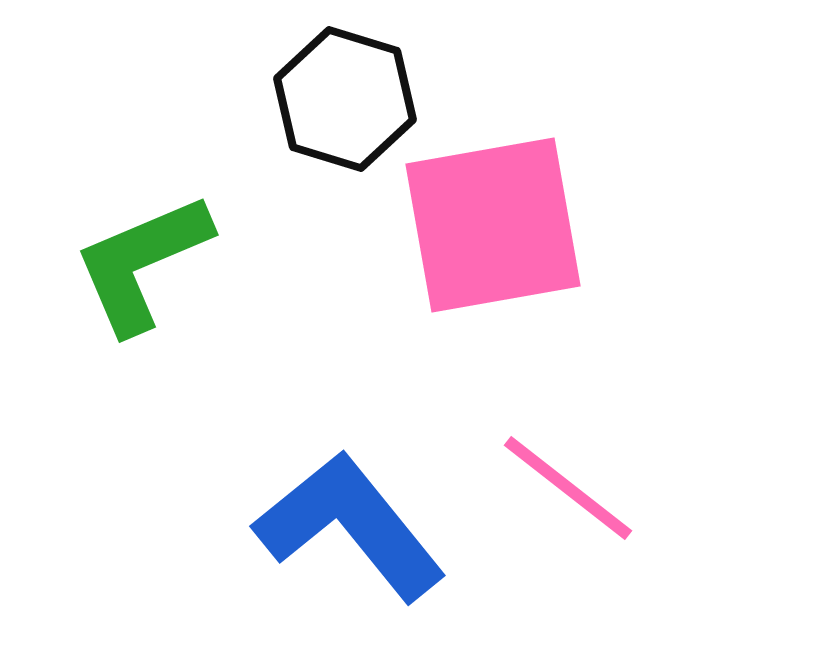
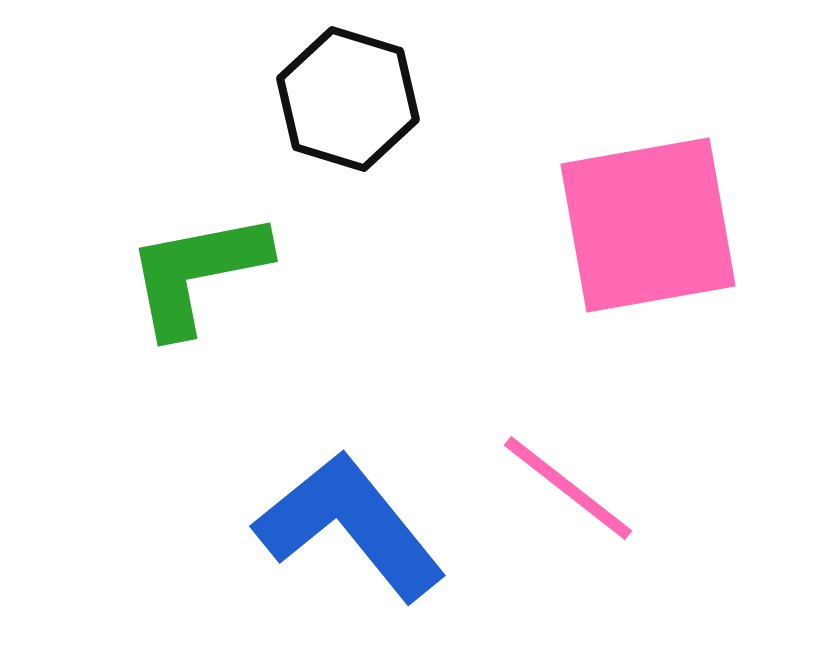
black hexagon: moved 3 px right
pink square: moved 155 px right
green L-shape: moved 55 px right, 10 px down; rotated 12 degrees clockwise
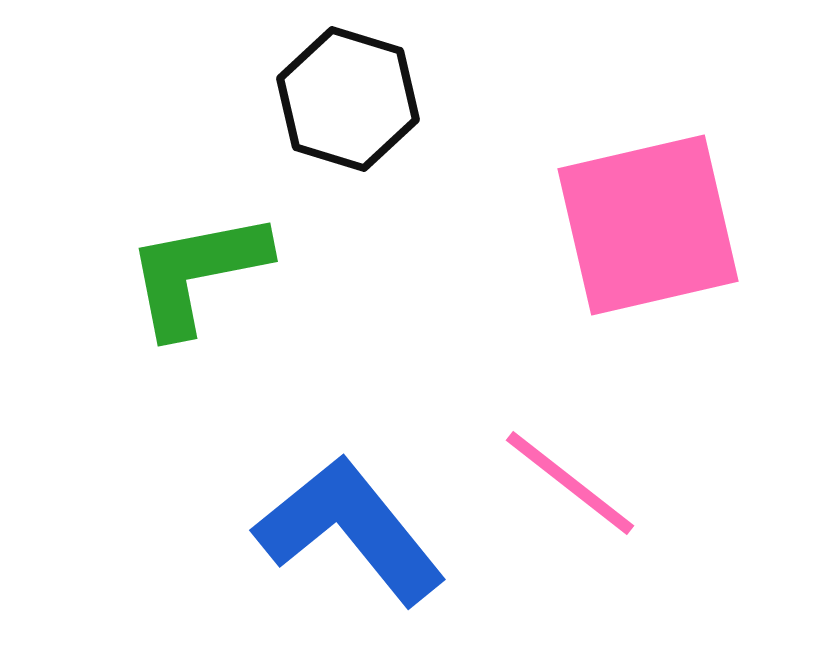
pink square: rotated 3 degrees counterclockwise
pink line: moved 2 px right, 5 px up
blue L-shape: moved 4 px down
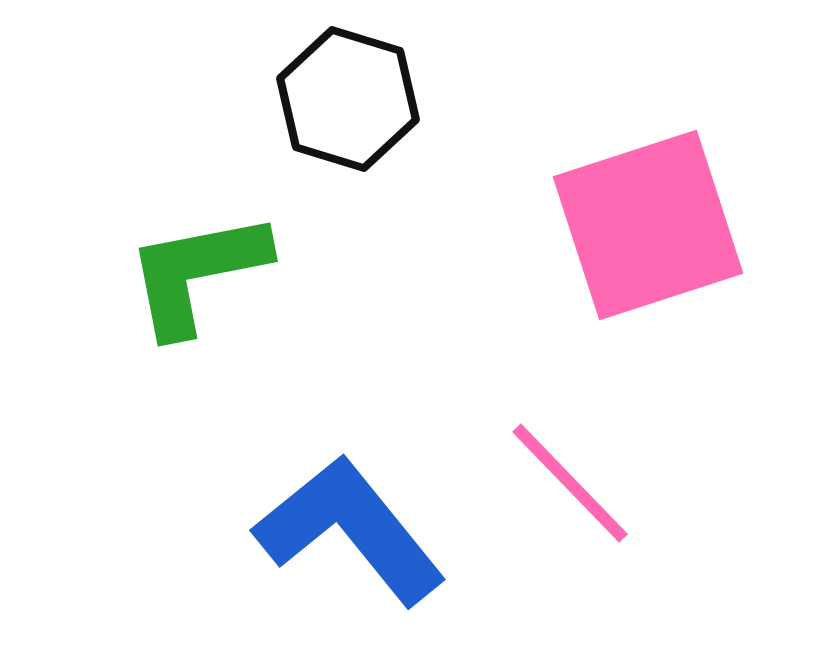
pink square: rotated 5 degrees counterclockwise
pink line: rotated 8 degrees clockwise
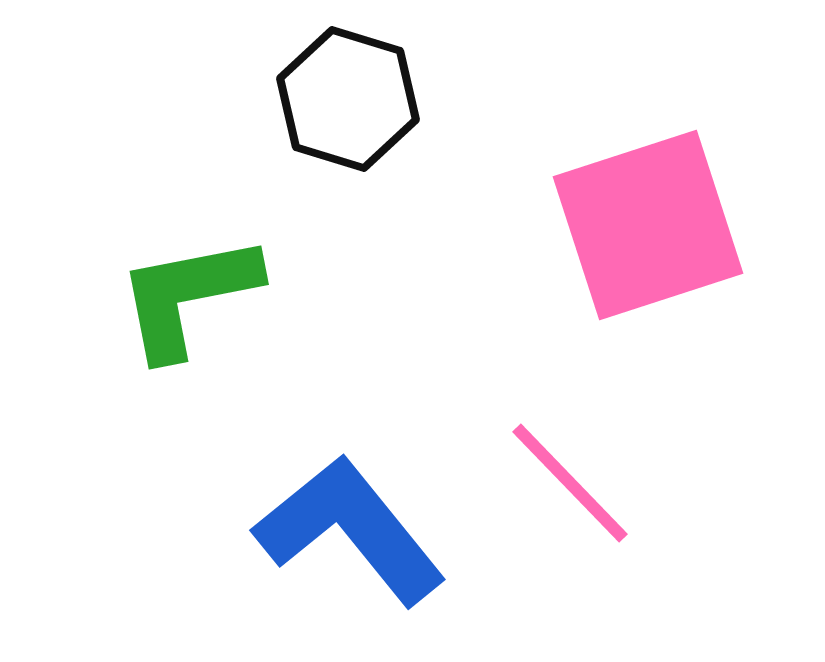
green L-shape: moved 9 px left, 23 px down
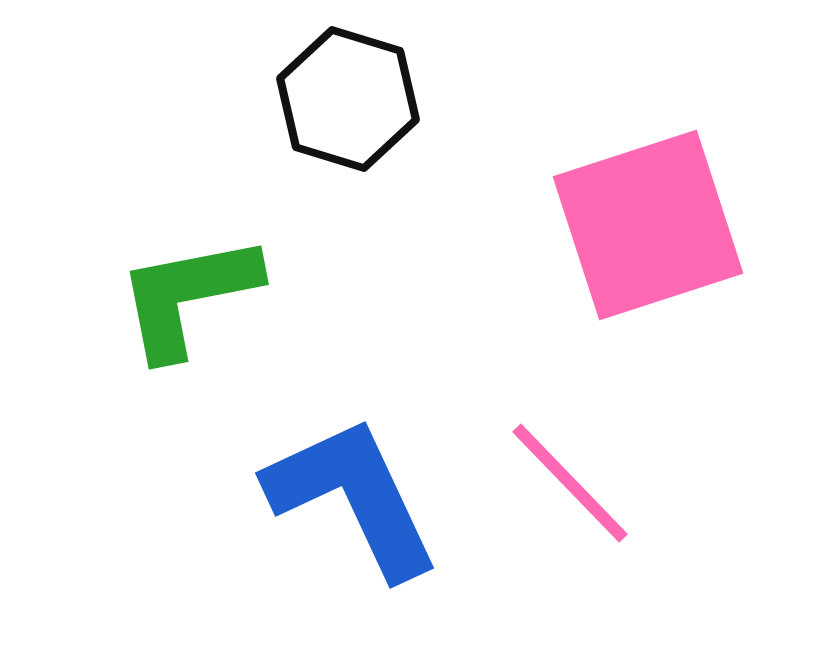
blue L-shape: moved 3 px right, 33 px up; rotated 14 degrees clockwise
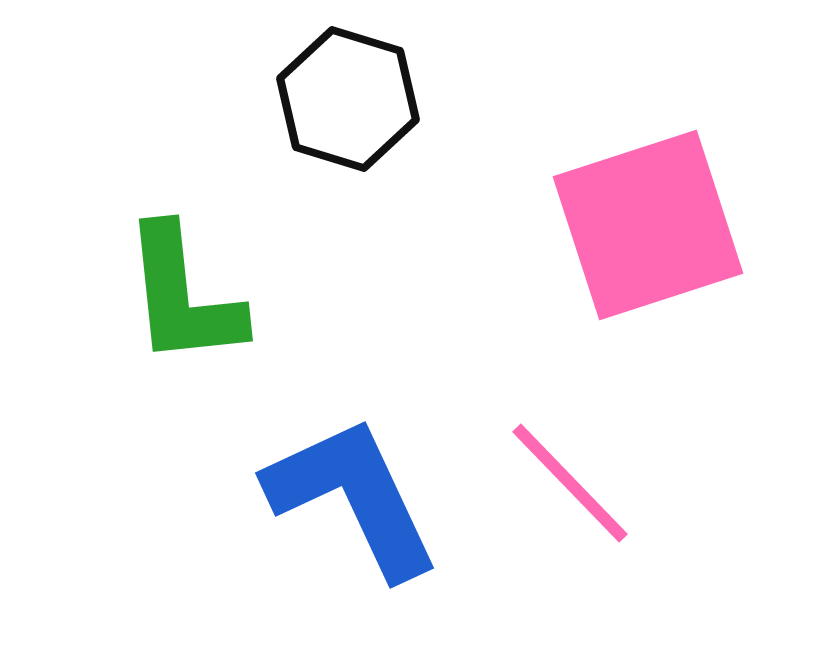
green L-shape: moved 5 px left; rotated 85 degrees counterclockwise
